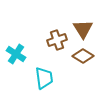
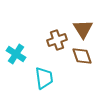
brown diamond: moved 1 px left; rotated 40 degrees clockwise
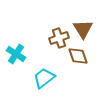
brown cross: moved 2 px right, 2 px up
brown diamond: moved 4 px left
cyan trapezoid: rotated 120 degrees counterclockwise
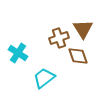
cyan cross: moved 2 px right, 1 px up
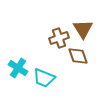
cyan cross: moved 15 px down
cyan trapezoid: rotated 120 degrees counterclockwise
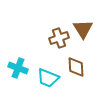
brown diamond: moved 2 px left, 11 px down; rotated 15 degrees clockwise
cyan cross: rotated 12 degrees counterclockwise
cyan trapezoid: moved 4 px right
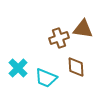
brown triangle: rotated 50 degrees counterclockwise
cyan cross: rotated 24 degrees clockwise
cyan trapezoid: moved 2 px left
